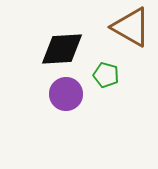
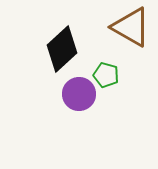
black diamond: rotated 39 degrees counterclockwise
purple circle: moved 13 px right
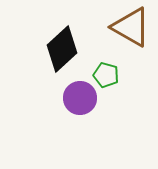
purple circle: moved 1 px right, 4 px down
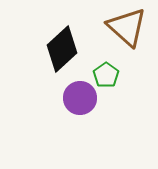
brown triangle: moved 4 px left; rotated 12 degrees clockwise
green pentagon: rotated 20 degrees clockwise
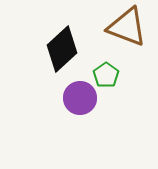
brown triangle: rotated 21 degrees counterclockwise
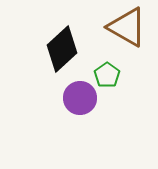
brown triangle: rotated 9 degrees clockwise
green pentagon: moved 1 px right
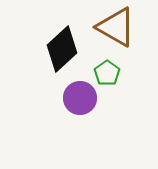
brown triangle: moved 11 px left
green pentagon: moved 2 px up
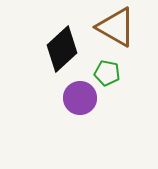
green pentagon: rotated 25 degrees counterclockwise
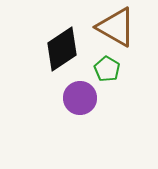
black diamond: rotated 9 degrees clockwise
green pentagon: moved 4 px up; rotated 20 degrees clockwise
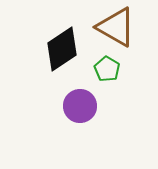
purple circle: moved 8 px down
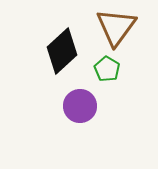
brown triangle: rotated 36 degrees clockwise
black diamond: moved 2 px down; rotated 9 degrees counterclockwise
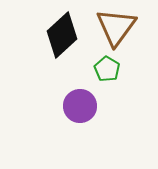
black diamond: moved 16 px up
